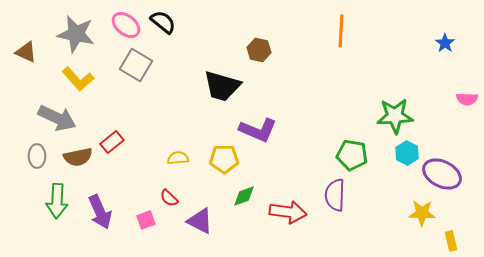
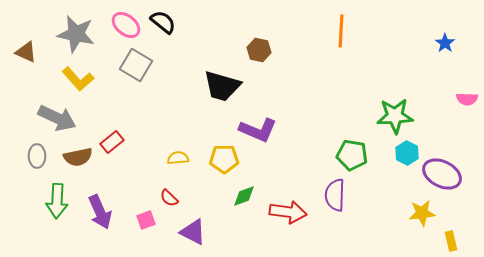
yellow star: rotated 8 degrees counterclockwise
purple triangle: moved 7 px left, 11 px down
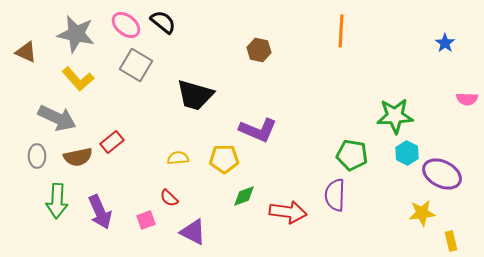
black trapezoid: moved 27 px left, 9 px down
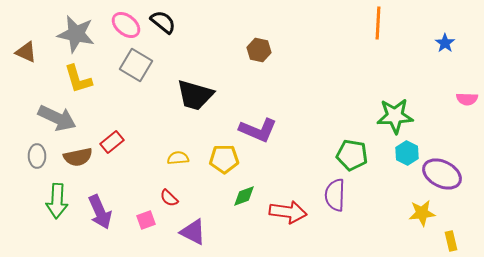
orange line: moved 37 px right, 8 px up
yellow L-shape: rotated 24 degrees clockwise
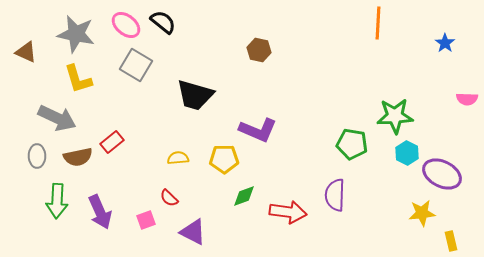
green pentagon: moved 11 px up
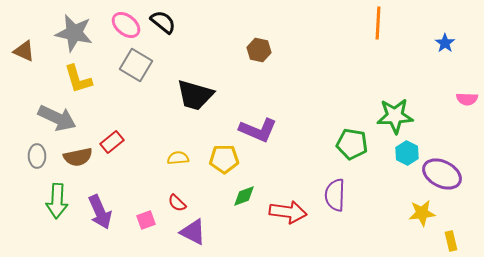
gray star: moved 2 px left, 1 px up
brown triangle: moved 2 px left, 1 px up
red semicircle: moved 8 px right, 5 px down
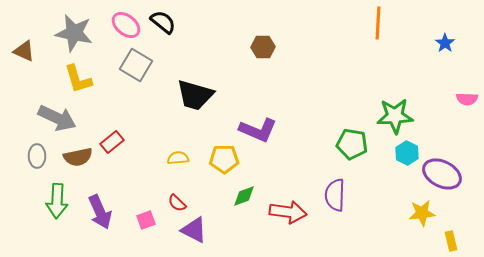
brown hexagon: moved 4 px right, 3 px up; rotated 15 degrees counterclockwise
purple triangle: moved 1 px right, 2 px up
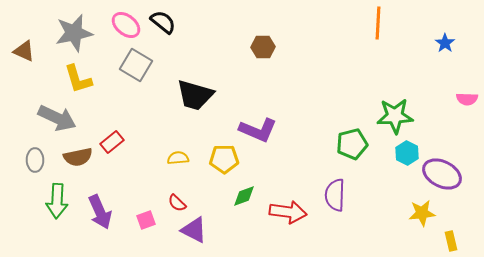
gray star: rotated 24 degrees counterclockwise
green pentagon: rotated 24 degrees counterclockwise
gray ellipse: moved 2 px left, 4 px down
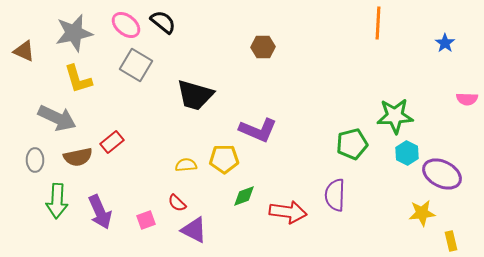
yellow semicircle: moved 8 px right, 7 px down
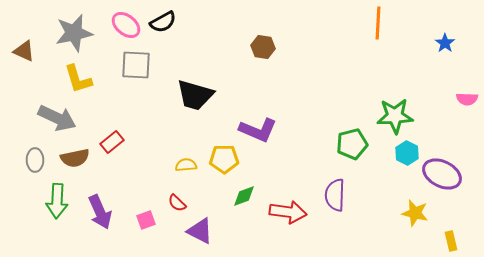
black semicircle: rotated 112 degrees clockwise
brown hexagon: rotated 10 degrees clockwise
gray square: rotated 28 degrees counterclockwise
brown semicircle: moved 3 px left, 1 px down
yellow star: moved 7 px left; rotated 20 degrees clockwise
purple triangle: moved 6 px right, 1 px down
